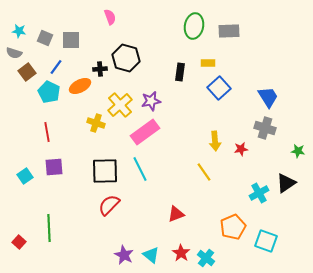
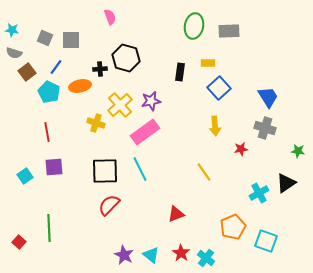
cyan star at (19, 31): moved 7 px left, 1 px up
orange ellipse at (80, 86): rotated 15 degrees clockwise
yellow arrow at (215, 141): moved 15 px up
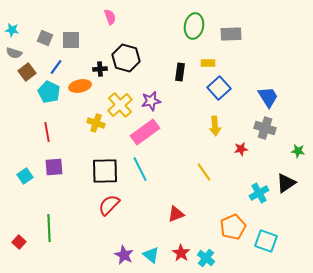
gray rectangle at (229, 31): moved 2 px right, 3 px down
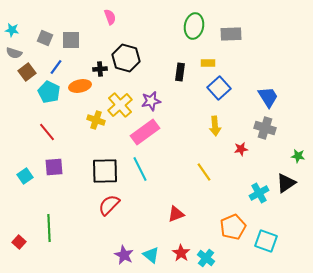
yellow cross at (96, 123): moved 3 px up
red line at (47, 132): rotated 30 degrees counterclockwise
green star at (298, 151): moved 5 px down
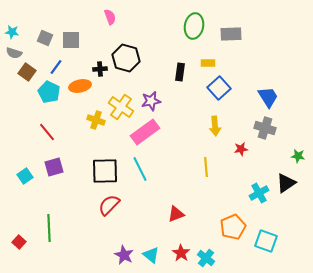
cyan star at (12, 30): moved 2 px down
brown square at (27, 72): rotated 18 degrees counterclockwise
yellow cross at (120, 105): moved 1 px right, 2 px down; rotated 15 degrees counterclockwise
purple square at (54, 167): rotated 12 degrees counterclockwise
yellow line at (204, 172): moved 2 px right, 5 px up; rotated 30 degrees clockwise
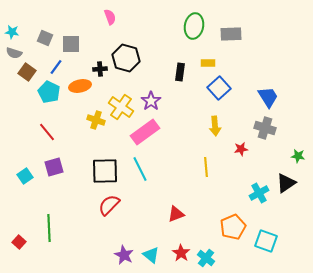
gray square at (71, 40): moved 4 px down
purple star at (151, 101): rotated 24 degrees counterclockwise
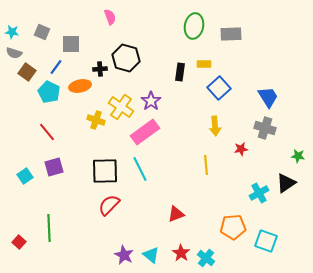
gray square at (45, 38): moved 3 px left, 6 px up
yellow rectangle at (208, 63): moved 4 px left, 1 px down
yellow line at (206, 167): moved 2 px up
orange pentagon at (233, 227): rotated 20 degrees clockwise
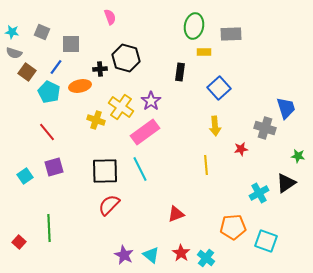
yellow rectangle at (204, 64): moved 12 px up
blue trapezoid at (268, 97): moved 18 px right, 11 px down; rotated 15 degrees clockwise
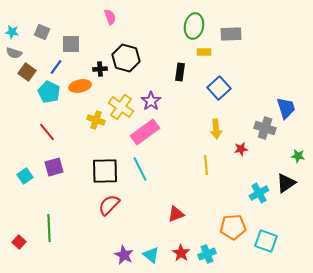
yellow arrow at (215, 126): moved 1 px right, 3 px down
cyan cross at (206, 258): moved 1 px right, 4 px up; rotated 30 degrees clockwise
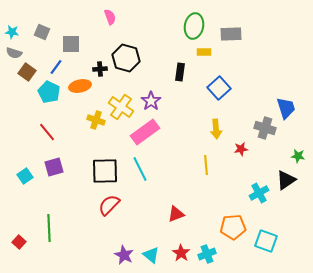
black triangle at (286, 183): moved 3 px up
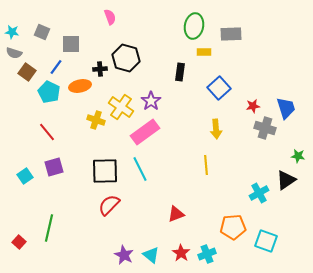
red star at (241, 149): moved 12 px right, 43 px up
green line at (49, 228): rotated 16 degrees clockwise
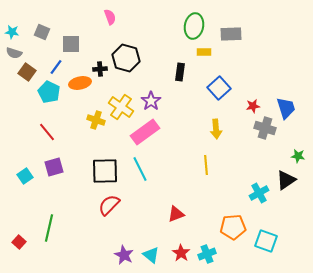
orange ellipse at (80, 86): moved 3 px up
